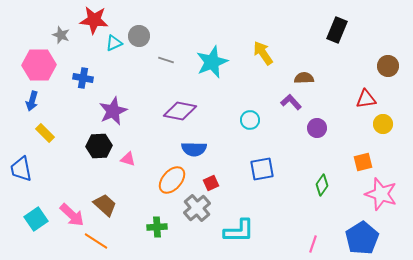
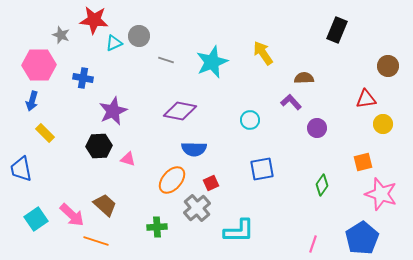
orange line: rotated 15 degrees counterclockwise
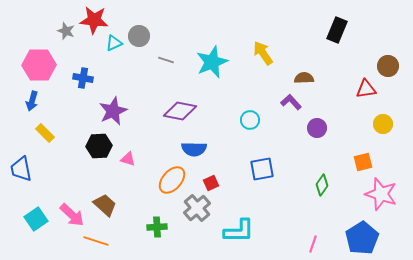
gray star: moved 5 px right, 4 px up
red triangle: moved 10 px up
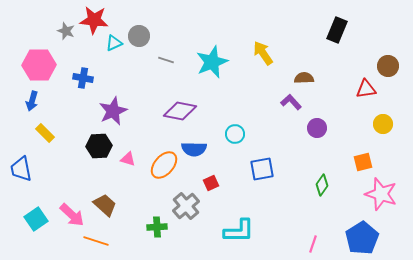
cyan circle: moved 15 px left, 14 px down
orange ellipse: moved 8 px left, 15 px up
gray cross: moved 11 px left, 2 px up
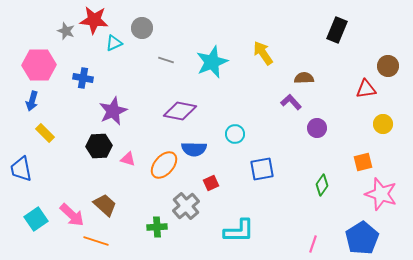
gray circle: moved 3 px right, 8 px up
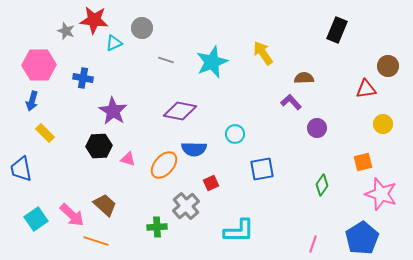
purple star: rotated 16 degrees counterclockwise
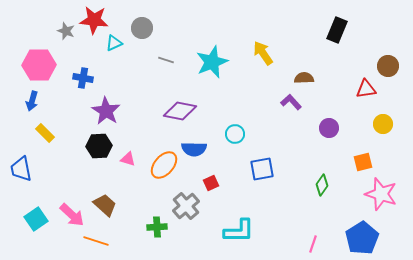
purple star: moved 7 px left
purple circle: moved 12 px right
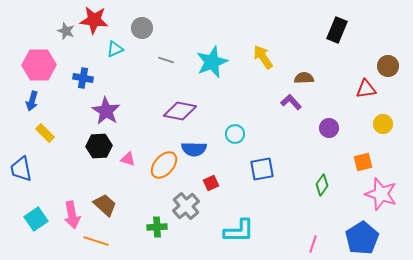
cyan triangle: moved 1 px right, 6 px down
yellow arrow: moved 4 px down
pink arrow: rotated 36 degrees clockwise
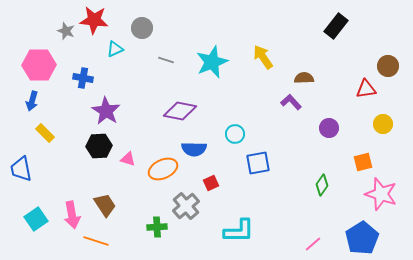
black rectangle: moved 1 px left, 4 px up; rotated 15 degrees clockwise
orange ellipse: moved 1 px left, 4 px down; rotated 24 degrees clockwise
blue square: moved 4 px left, 6 px up
brown trapezoid: rotated 15 degrees clockwise
pink line: rotated 30 degrees clockwise
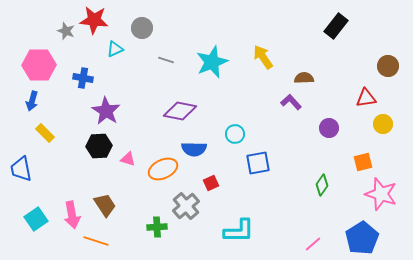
red triangle: moved 9 px down
